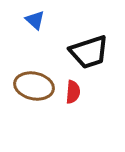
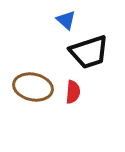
blue triangle: moved 31 px right
brown ellipse: moved 1 px left, 1 px down
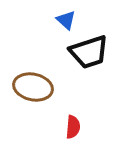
red semicircle: moved 35 px down
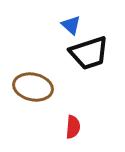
blue triangle: moved 5 px right, 5 px down
black trapezoid: moved 1 px down
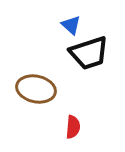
brown ellipse: moved 3 px right, 2 px down
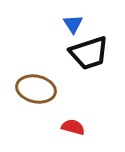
blue triangle: moved 2 px right, 1 px up; rotated 15 degrees clockwise
red semicircle: rotated 80 degrees counterclockwise
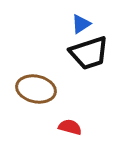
blue triangle: moved 8 px right; rotated 30 degrees clockwise
red semicircle: moved 3 px left
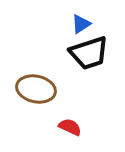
red semicircle: rotated 10 degrees clockwise
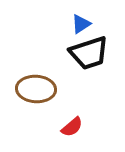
brown ellipse: rotated 9 degrees counterclockwise
red semicircle: moved 2 px right; rotated 115 degrees clockwise
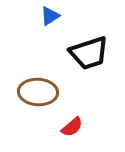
blue triangle: moved 31 px left, 8 px up
brown ellipse: moved 2 px right, 3 px down
